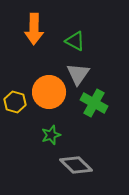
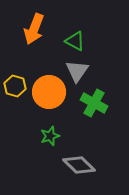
orange arrow: rotated 20 degrees clockwise
gray triangle: moved 1 px left, 3 px up
yellow hexagon: moved 16 px up
green star: moved 1 px left, 1 px down
gray diamond: moved 3 px right
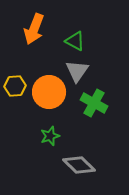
yellow hexagon: rotated 20 degrees counterclockwise
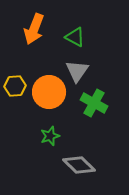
green triangle: moved 4 px up
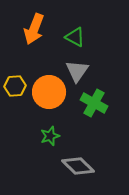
gray diamond: moved 1 px left, 1 px down
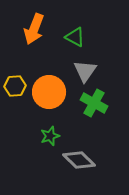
gray triangle: moved 8 px right
gray diamond: moved 1 px right, 6 px up
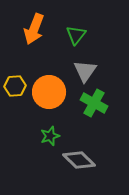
green triangle: moved 1 px right, 2 px up; rotated 40 degrees clockwise
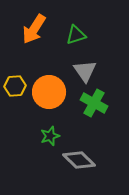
orange arrow: rotated 12 degrees clockwise
green triangle: rotated 35 degrees clockwise
gray triangle: rotated 10 degrees counterclockwise
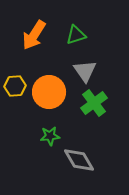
orange arrow: moved 6 px down
green cross: rotated 24 degrees clockwise
green star: rotated 12 degrees clockwise
gray diamond: rotated 16 degrees clockwise
